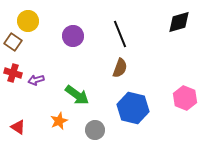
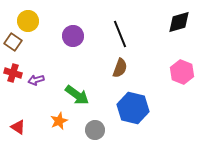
pink hexagon: moved 3 px left, 26 px up
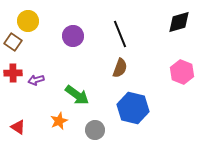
red cross: rotated 18 degrees counterclockwise
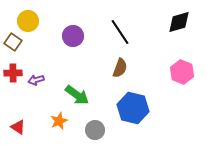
black line: moved 2 px up; rotated 12 degrees counterclockwise
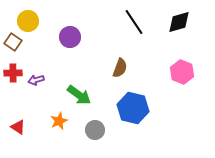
black line: moved 14 px right, 10 px up
purple circle: moved 3 px left, 1 px down
green arrow: moved 2 px right
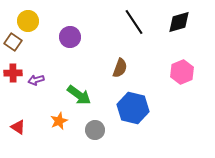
pink hexagon: rotated 15 degrees clockwise
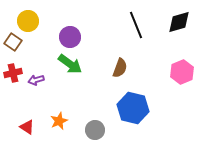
black line: moved 2 px right, 3 px down; rotated 12 degrees clockwise
red cross: rotated 12 degrees counterclockwise
green arrow: moved 9 px left, 31 px up
red triangle: moved 9 px right
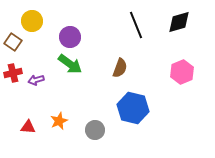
yellow circle: moved 4 px right
red triangle: moved 1 px right; rotated 28 degrees counterclockwise
